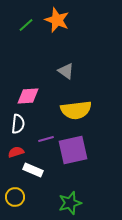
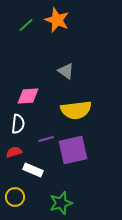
red semicircle: moved 2 px left
green star: moved 9 px left
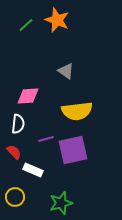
yellow semicircle: moved 1 px right, 1 px down
red semicircle: rotated 63 degrees clockwise
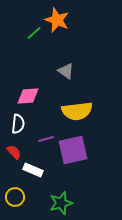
green line: moved 8 px right, 8 px down
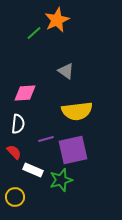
orange star: rotated 25 degrees clockwise
pink diamond: moved 3 px left, 3 px up
green star: moved 23 px up
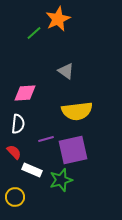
orange star: moved 1 px right, 1 px up
white rectangle: moved 1 px left
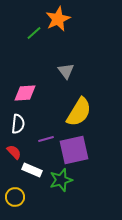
gray triangle: rotated 18 degrees clockwise
yellow semicircle: moved 2 px right, 1 px down; rotated 52 degrees counterclockwise
purple square: moved 1 px right
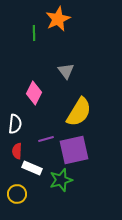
green line: rotated 49 degrees counterclockwise
pink diamond: moved 9 px right; rotated 60 degrees counterclockwise
white semicircle: moved 3 px left
red semicircle: moved 3 px right, 1 px up; rotated 133 degrees counterclockwise
white rectangle: moved 2 px up
yellow circle: moved 2 px right, 3 px up
